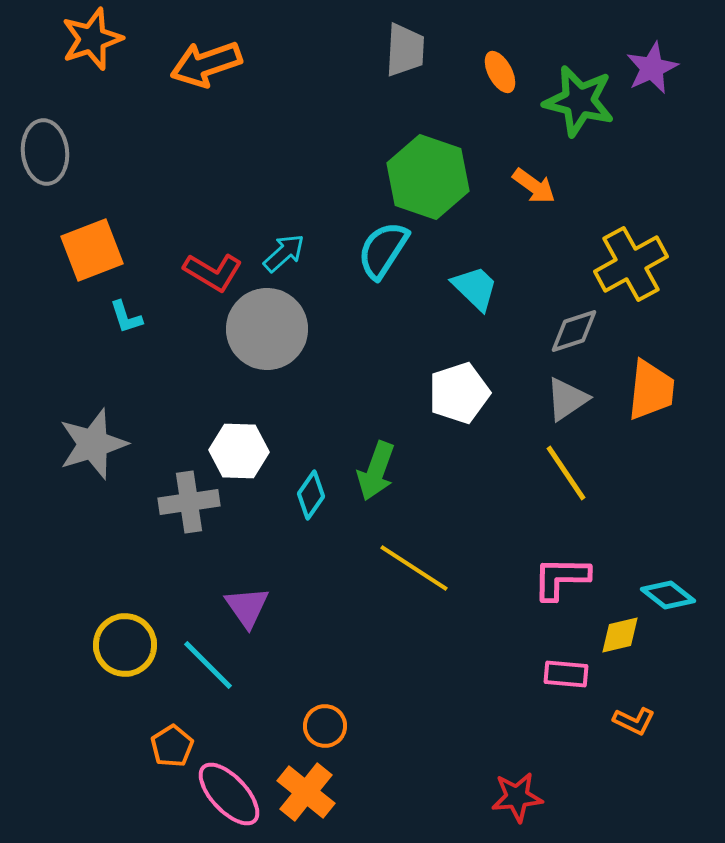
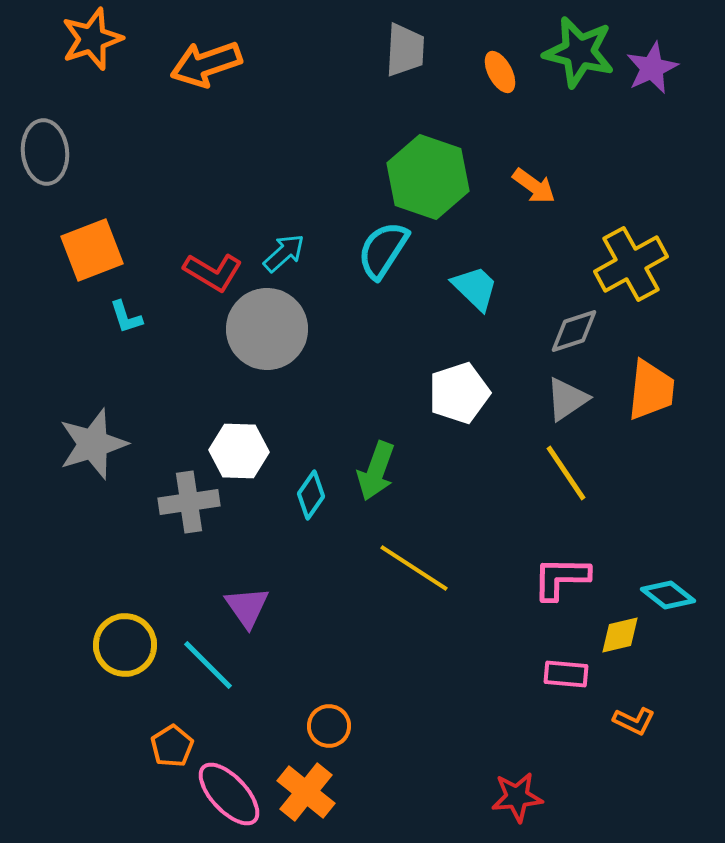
green star at (579, 101): moved 49 px up
orange circle at (325, 726): moved 4 px right
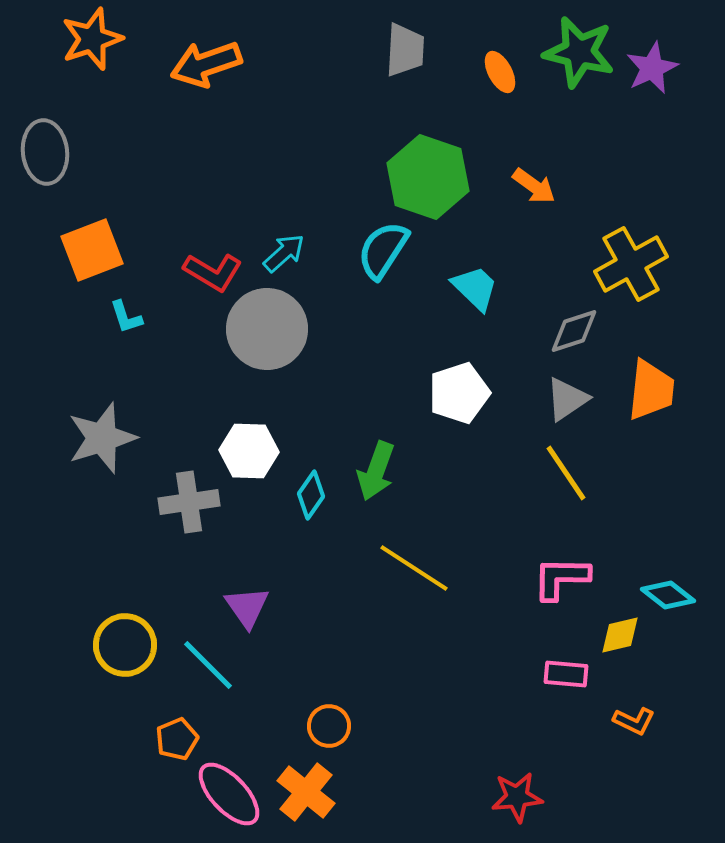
gray star at (93, 444): moved 9 px right, 6 px up
white hexagon at (239, 451): moved 10 px right
orange pentagon at (172, 746): moved 5 px right, 7 px up; rotated 9 degrees clockwise
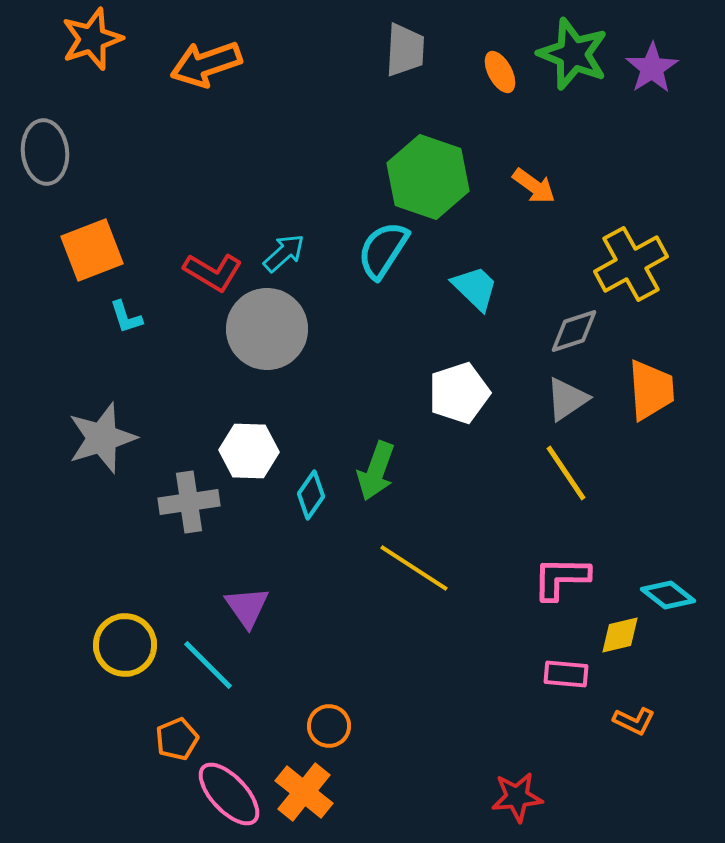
green star at (579, 52): moved 6 px left, 2 px down; rotated 8 degrees clockwise
purple star at (652, 68): rotated 8 degrees counterclockwise
orange trapezoid at (651, 390): rotated 10 degrees counterclockwise
orange cross at (306, 792): moved 2 px left
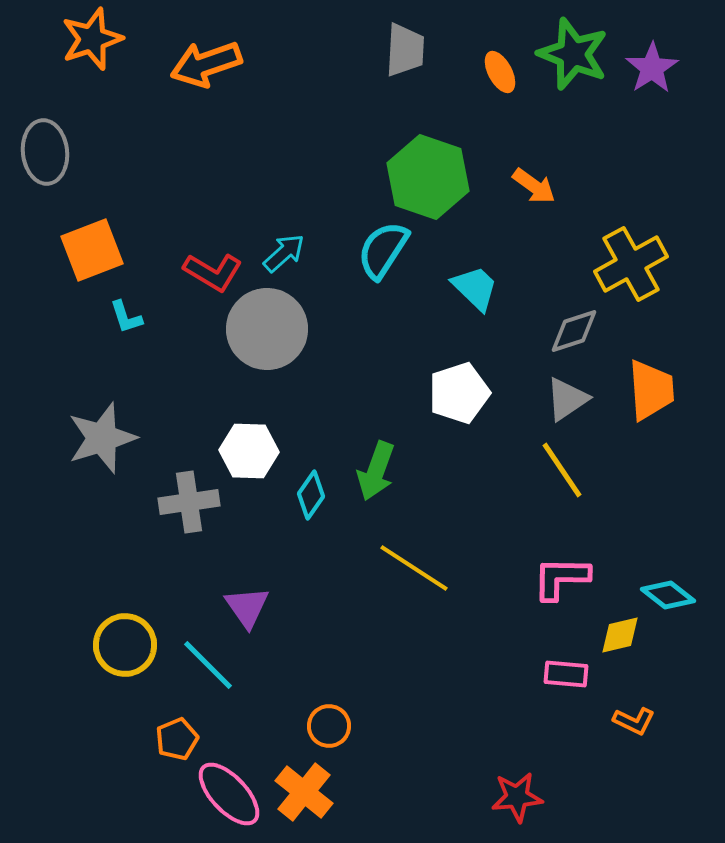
yellow line at (566, 473): moved 4 px left, 3 px up
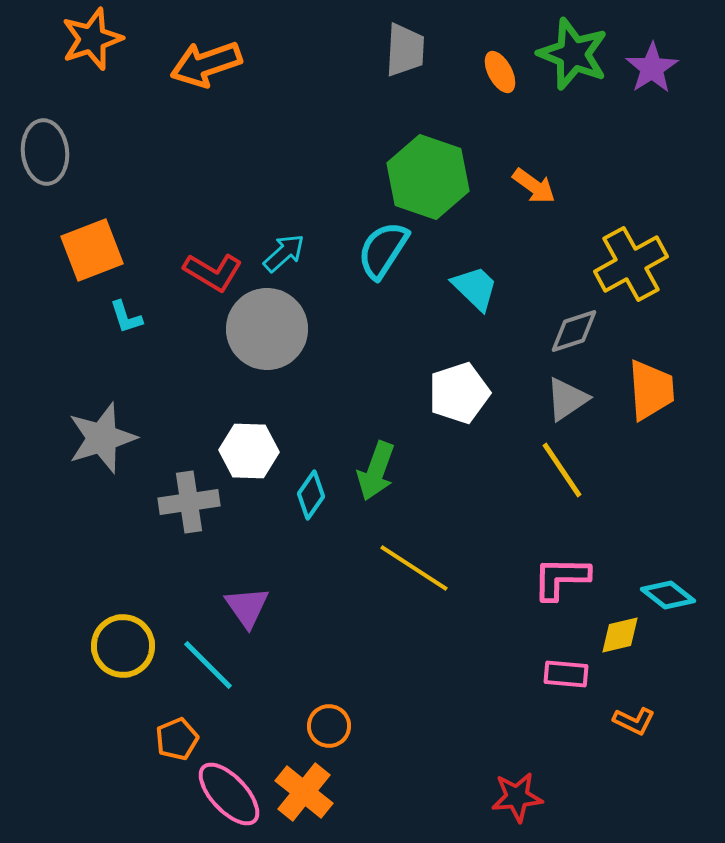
yellow circle at (125, 645): moved 2 px left, 1 px down
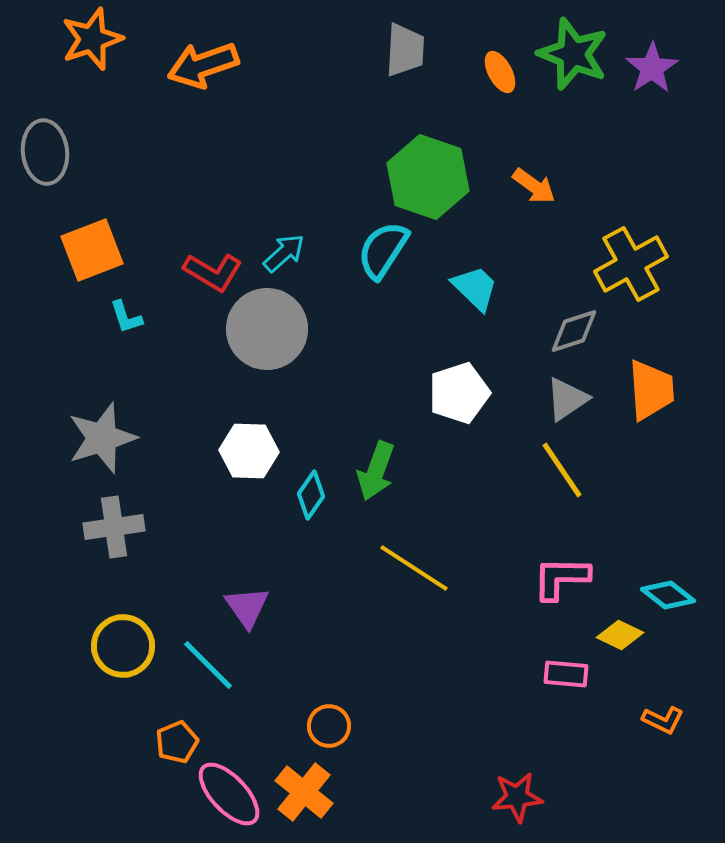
orange arrow at (206, 64): moved 3 px left, 1 px down
gray cross at (189, 502): moved 75 px left, 25 px down
yellow diamond at (620, 635): rotated 39 degrees clockwise
orange L-shape at (634, 721): moved 29 px right, 1 px up
orange pentagon at (177, 739): moved 3 px down
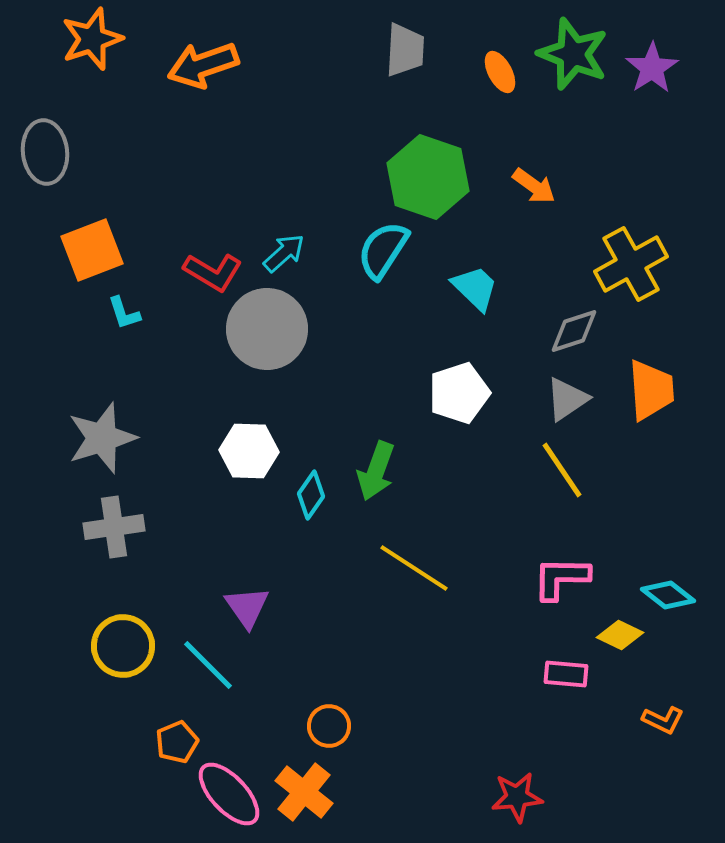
cyan L-shape at (126, 317): moved 2 px left, 4 px up
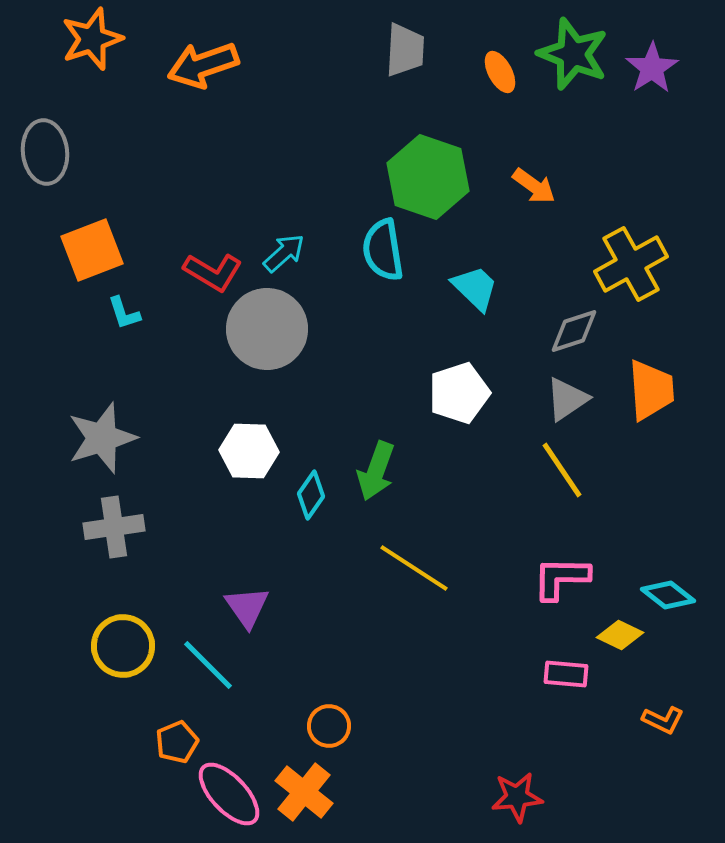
cyan semicircle at (383, 250): rotated 42 degrees counterclockwise
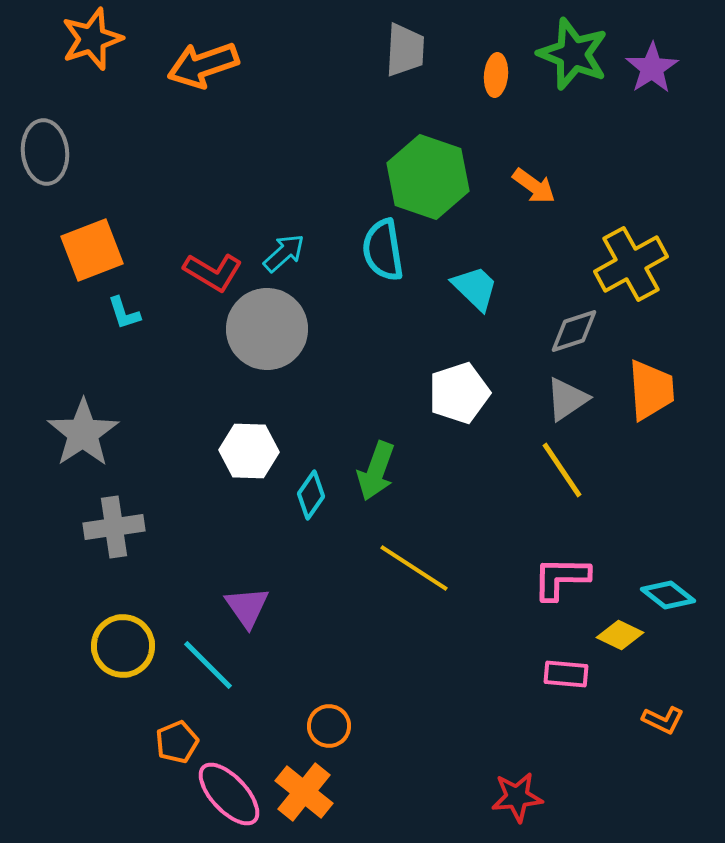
orange ellipse at (500, 72): moved 4 px left, 3 px down; rotated 33 degrees clockwise
gray star at (102, 438): moved 19 px left, 5 px up; rotated 16 degrees counterclockwise
